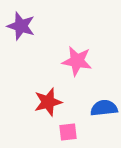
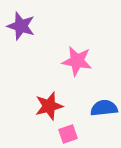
red star: moved 1 px right, 4 px down
pink square: moved 2 px down; rotated 12 degrees counterclockwise
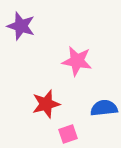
red star: moved 3 px left, 2 px up
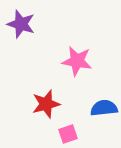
purple star: moved 2 px up
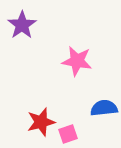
purple star: moved 1 px right, 1 px down; rotated 20 degrees clockwise
red star: moved 5 px left, 18 px down
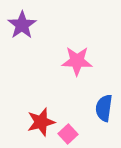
pink star: rotated 8 degrees counterclockwise
blue semicircle: rotated 76 degrees counterclockwise
pink square: rotated 24 degrees counterclockwise
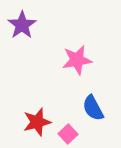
pink star: moved 1 px up; rotated 12 degrees counterclockwise
blue semicircle: moved 11 px left; rotated 36 degrees counterclockwise
red star: moved 4 px left
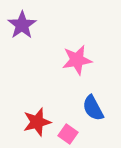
pink square: rotated 12 degrees counterclockwise
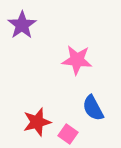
pink star: rotated 16 degrees clockwise
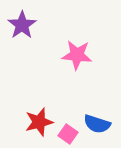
pink star: moved 5 px up
blue semicircle: moved 4 px right, 16 px down; rotated 44 degrees counterclockwise
red star: moved 2 px right
